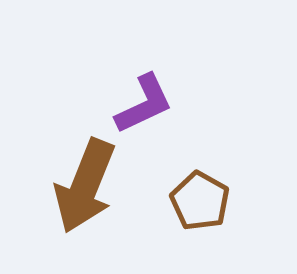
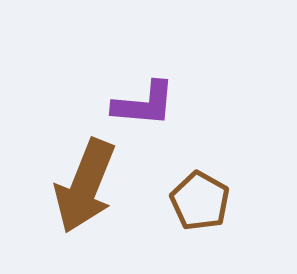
purple L-shape: rotated 30 degrees clockwise
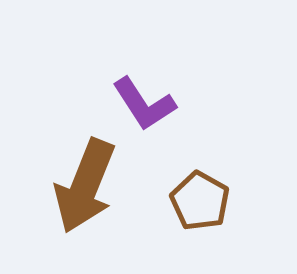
purple L-shape: rotated 52 degrees clockwise
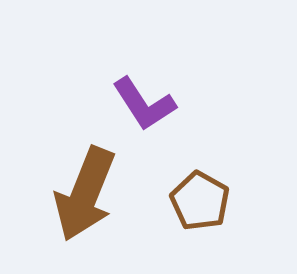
brown arrow: moved 8 px down
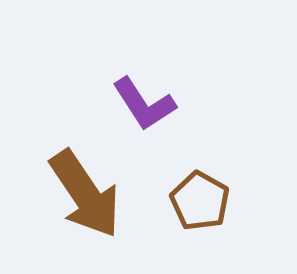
brown arrow: rotated 56 degrees counterclockwise
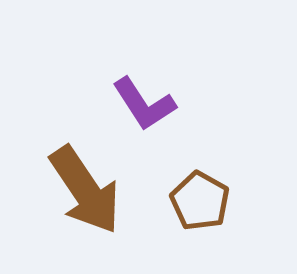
brown arrow: moved 4 px up
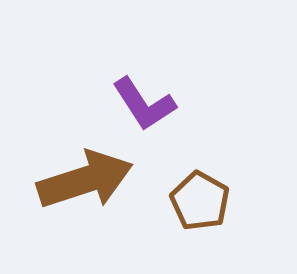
brown arrow: moved 10 px up; rotated 74 degrees counterclockwise
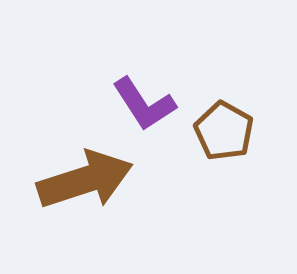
brown pentagon: moved 24 px right, 70 px up
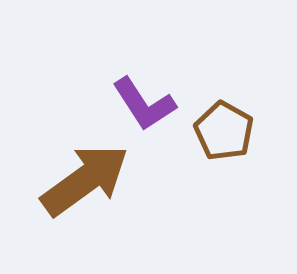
brown arrow: rotated 18 degrees counterclockwise
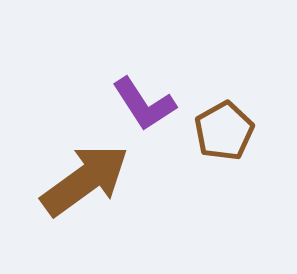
brown pentagon: rotated 14 degrees clockwise
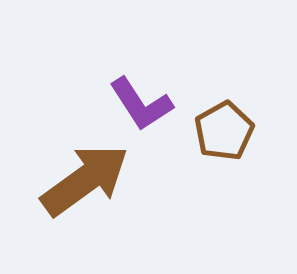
purple L-shape: moved 3 px left
